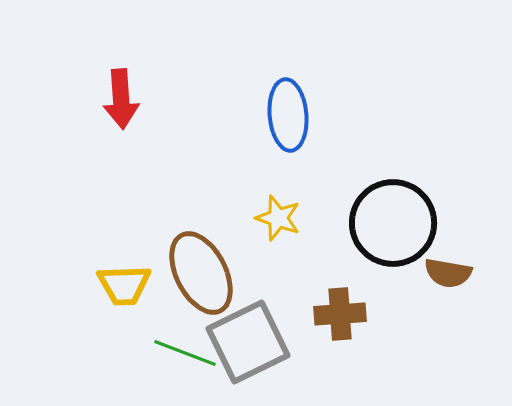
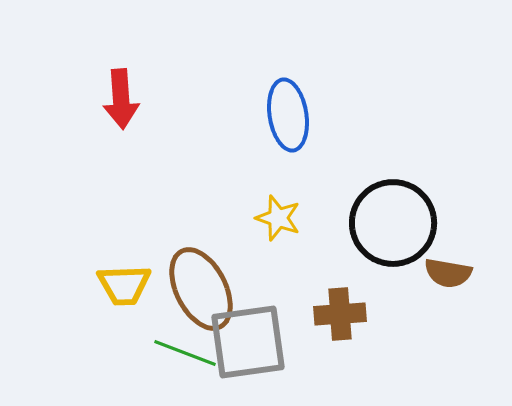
blue ellipse: rotated 4 degrees counterclockwise
brown ellipse: moved 16 px down
gray square: rotated 18 degrees clockwise
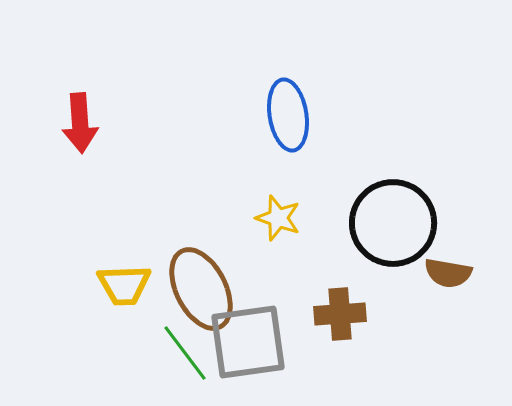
red arrow: moved 41 px left, 24 px down
green line: rotated 32 degrees clockwise
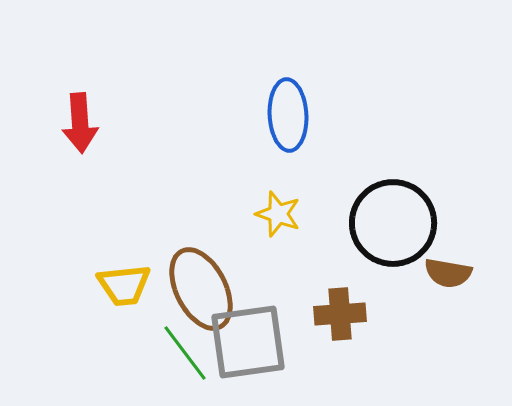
blue ellipse: rotated 6 degrees clockwise
yellow star: moved 4 px up
yellow trapezoid: rotated 4 degrees counterclockwise
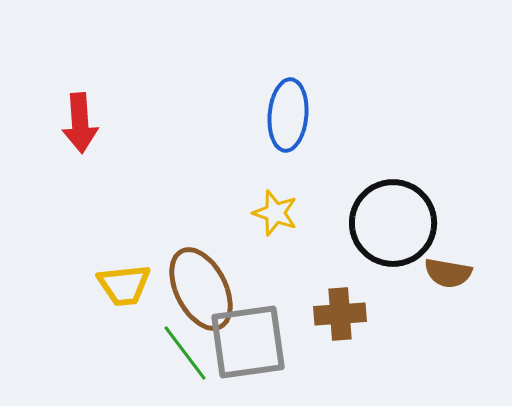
blue ellipse: rotated 8 degrees clockwise
yellow star: moved 3 px left, 1 px up
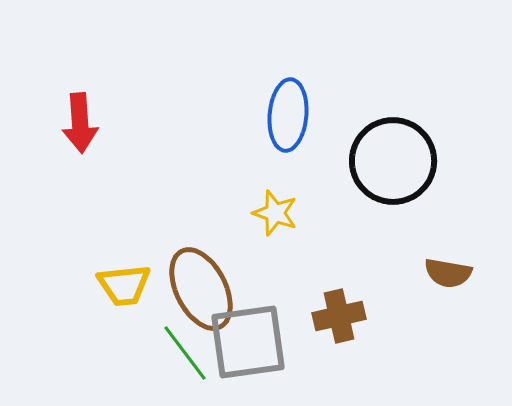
black circle: moved 62 px up
brown cross: moved 1 px left, 2 px down; rotated 9 degrees counterclockwise
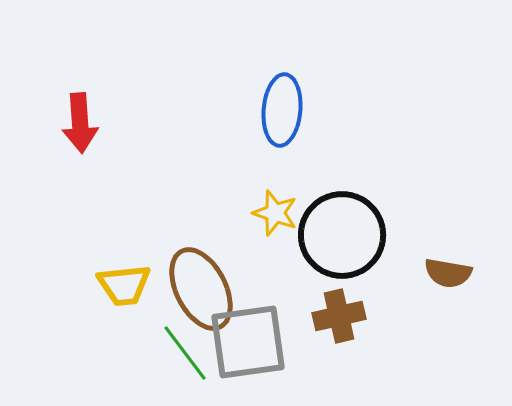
blue ellipse: moved 6 px left, 5 px up
black circle: moved 51 px left, 74 px down
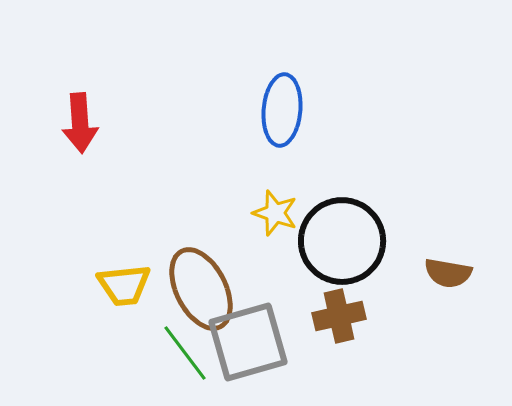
black circle: moved 6 px down
gray square: rotated 8 degrees counterclockwise
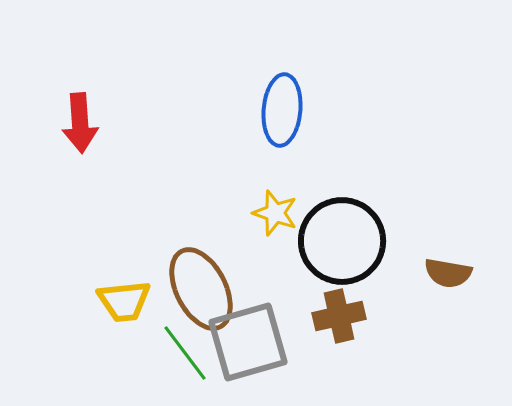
yellow trapezoid: moved 16 px down
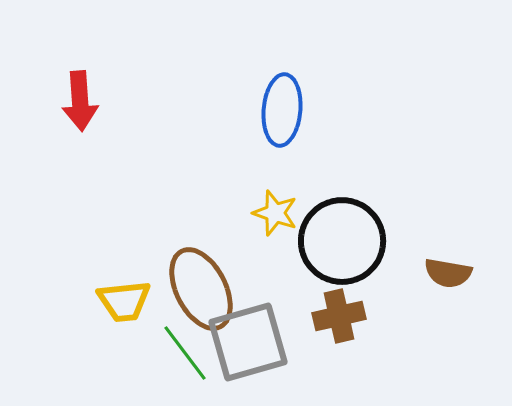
red arrow: moved 22 px up
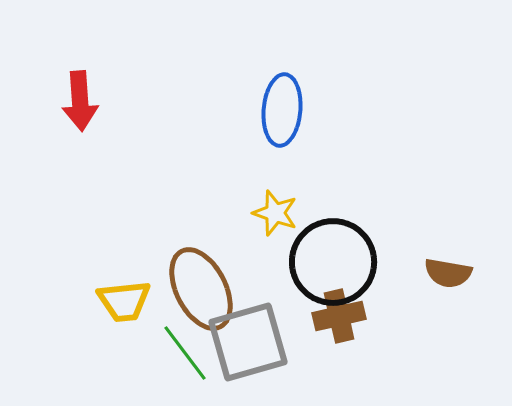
black circle: moved 9 px left, 21 px down
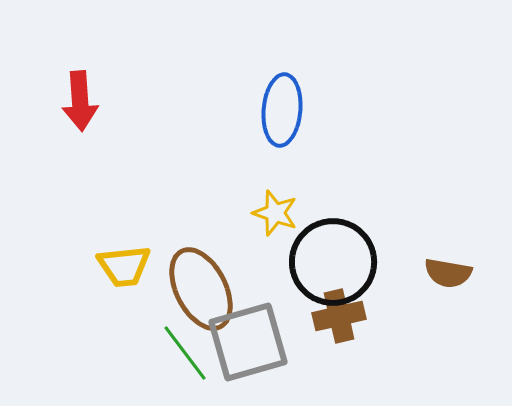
yellow trapezoid: moved 35 px up
